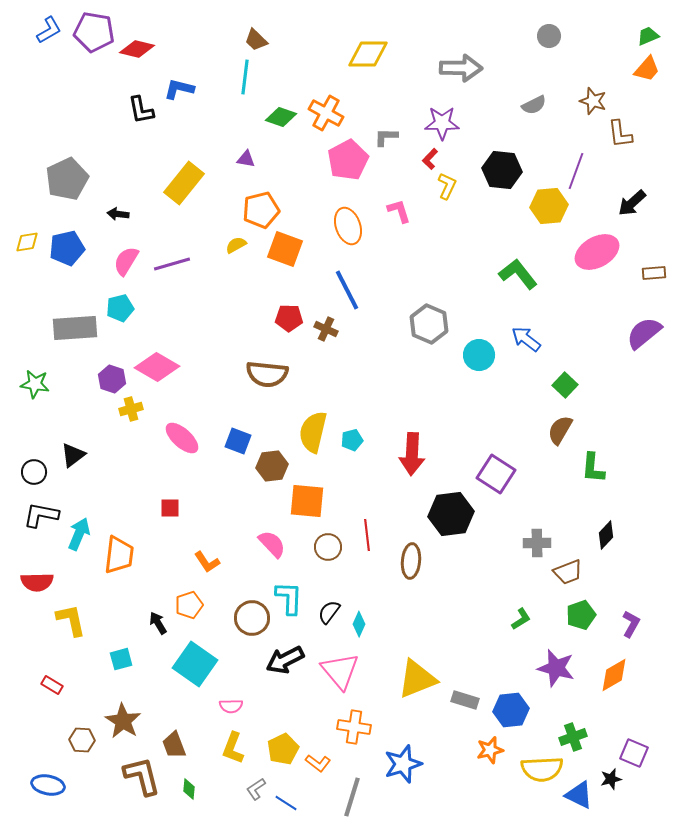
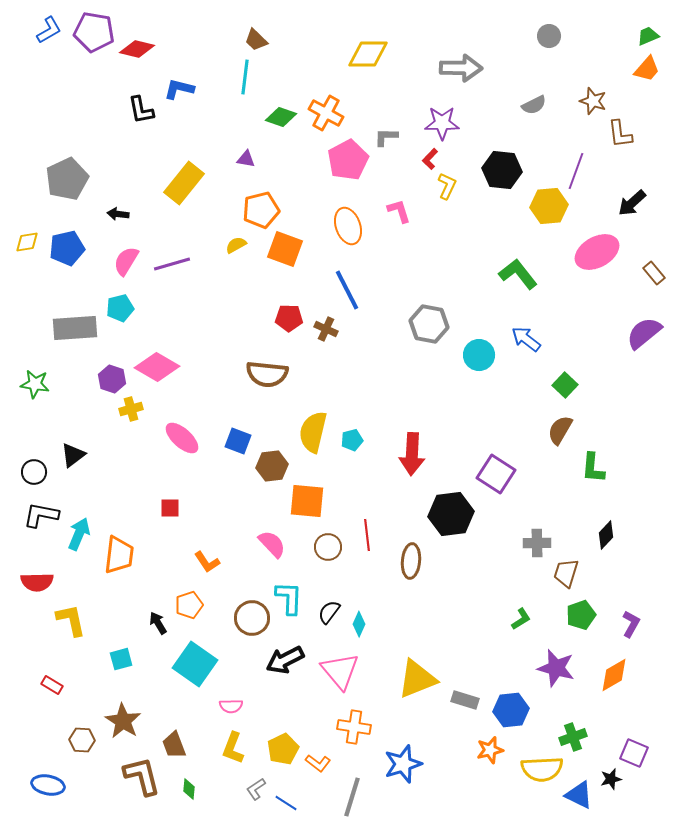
brown rectangle at (654, 273): rotated 55 degrees clockwise
gray hexagon at (429, 324): rotated 12 degrees counterclockwise
brown trapezoid at (568, 572): moved 2 px left, 1 px down; rotated 128 degrees clockwise
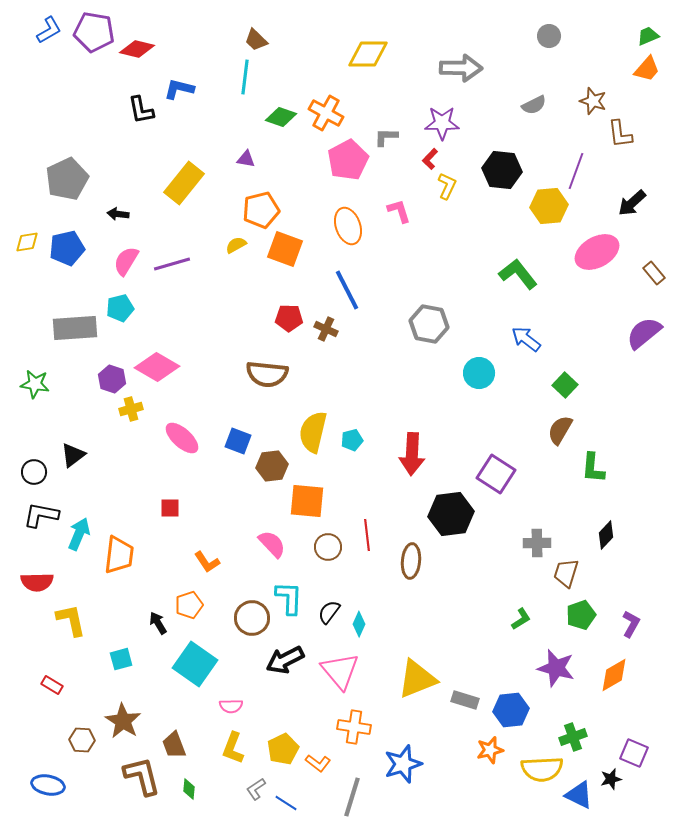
cyan circle at (479, 355): moved 18 px down
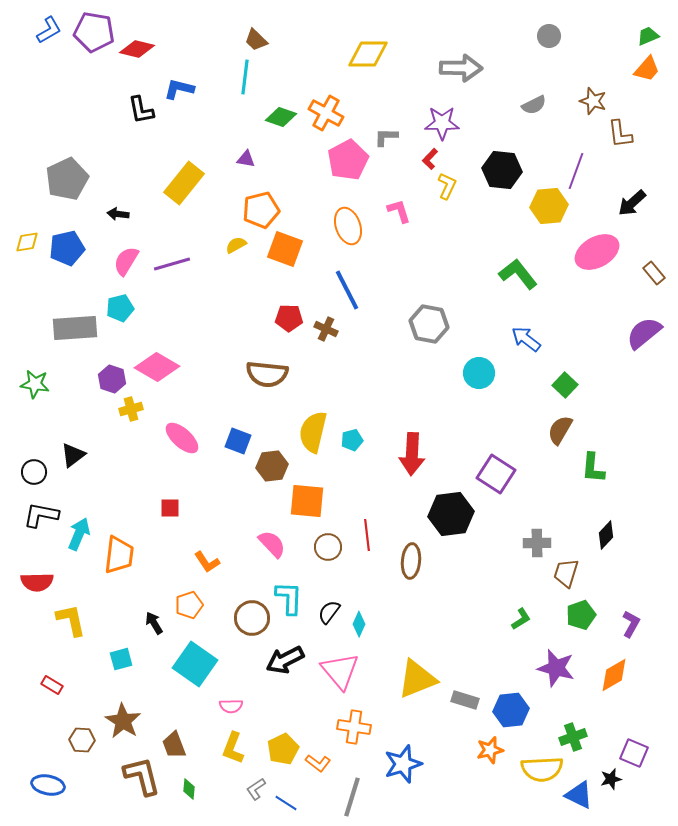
black arrow at (158, 623): moved 4 px left
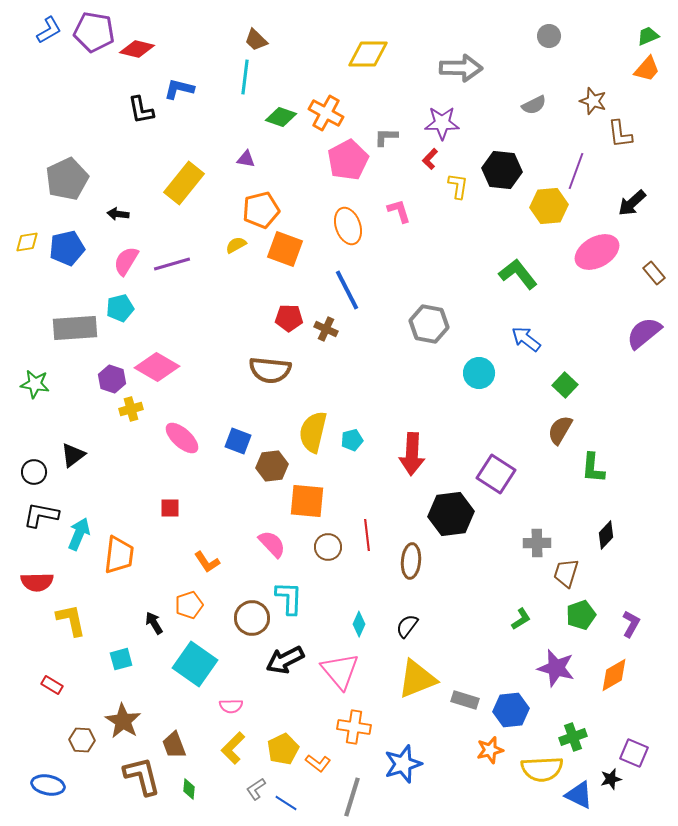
yellow L-shape at (447, 186): moved 11 px right; rotated 16 degrees counterclockwise
brown semicircle at (267, 374): moved 3 px right, 4 px up
black semicircle at (329, 612): moved 78 px right, 14 px down
yellow L-shape at (233, 748): rotated 24 degrees clockwise
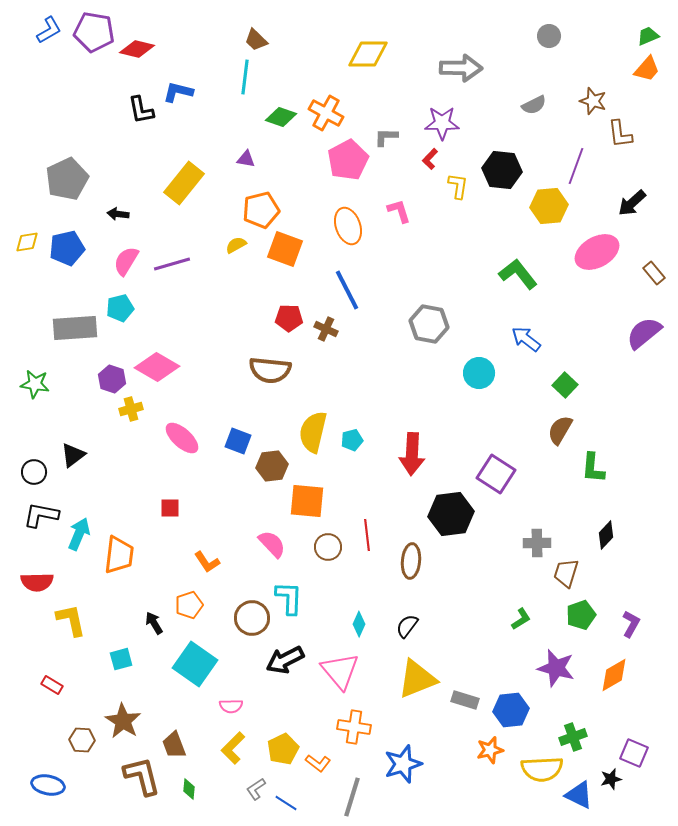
blue L-shape at (179, 89): moved 1 px left, 3 px down
purple line at (576, 171): moved 5 px up
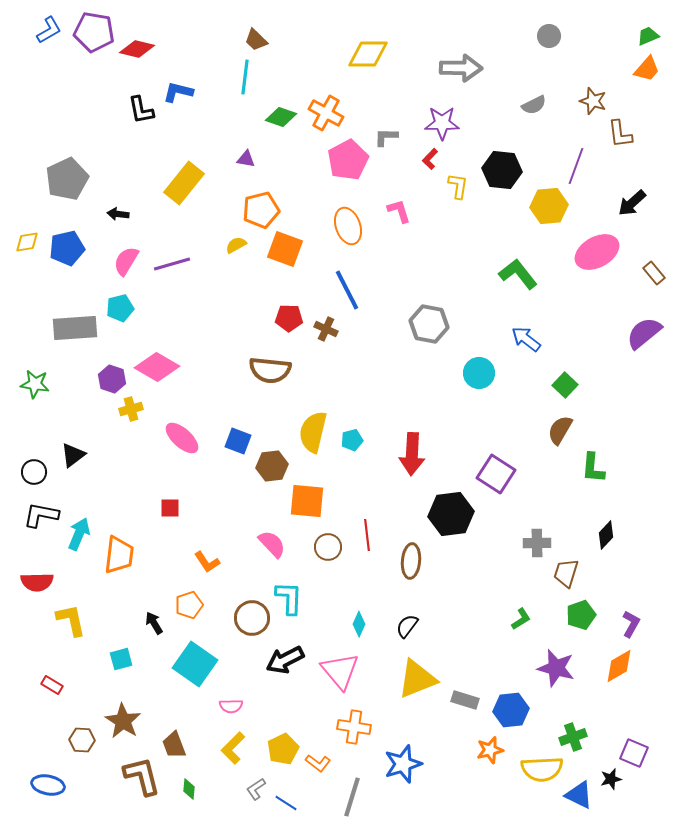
orange diamond at (614, 675): moved 5 px right, 9 px up
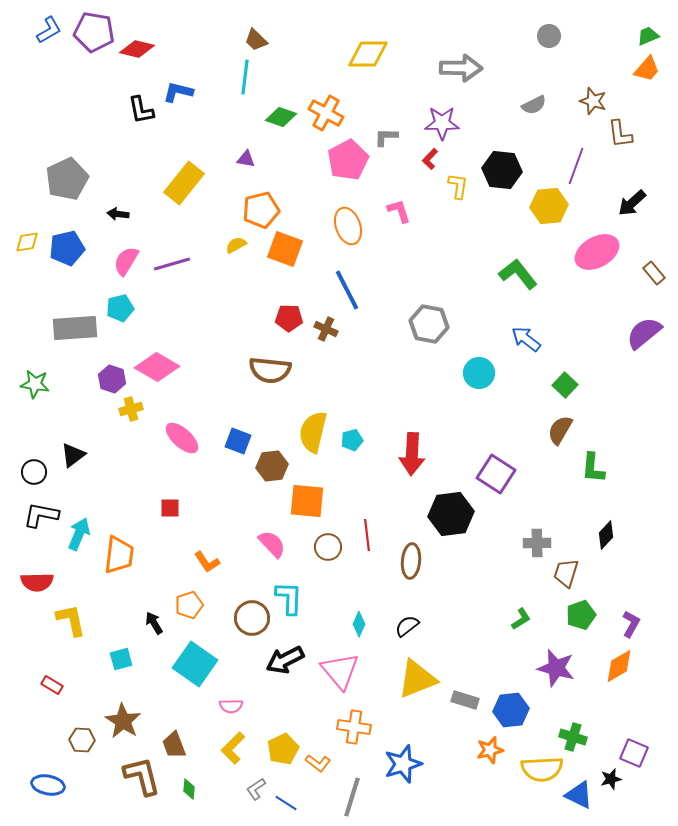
black semicircle at (407, 626): rotated 15 degrees clockwise
green cross at (573, 737): rotated 36 degrees clockwise
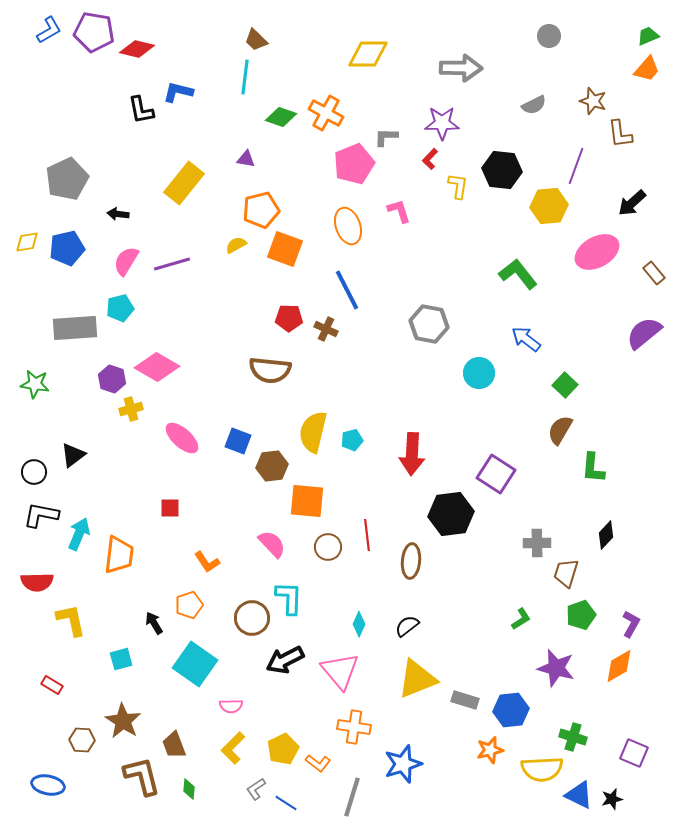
pink pentagon at (348, 160): moved 6 px right, 4 px down; rotated 6 degrees clockwise
black star at (611, 779): moved 1 px right, 20 px down
